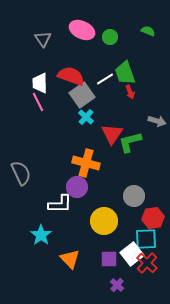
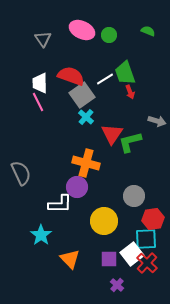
green circle: moved 1 px left, 2 px up
red hexagon: moved 1 px down
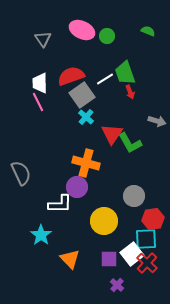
green circle: moved 2 px left, 1 px down
red semicircle: rotated 40 degrees counterclockwise
green L-shape: moved 1 px down; rotated 105 degrees counterclockwise
